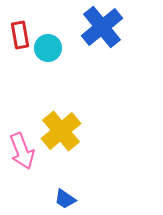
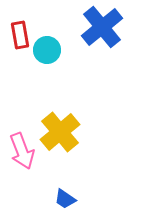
cyan circle: moved 1 px left, 2 px down
yellow cross: moved 1 px left, 1 px down
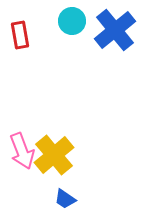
blue cross: moved 13 px right, 3 px down
cyan circle: moved 25 px right, 29 px up
yellow cross: moved 6 px left, 23 px down
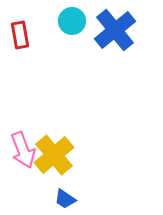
pink arrow: moved 1 px right, 1 px up
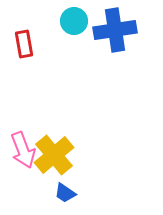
cyan circle: moved 2 px right
blue cross: rotated 30 degrees clockwise
red rectangle: moved 4 px right, 9 px down
blue trapezoid: moved 6 px up
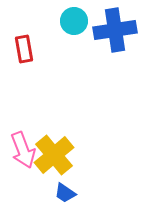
red rectangle: moved 5 px down
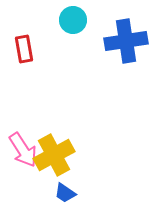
cyan circle: moved 1 px left, 1 px up
blue cross: moved 11 px right, 11 px down
pink arrow: rotated 12 degrees counterclockwise
yellow cross: rotated 12 degrees clockwise
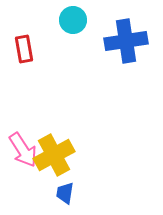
blue trapezoid: rotated 65 degrees clockwise
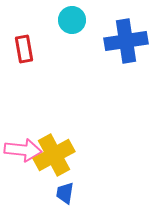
cyan circle: moved 1 px left
pink arrow: rotated 51 degrees counterclockwise
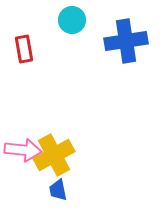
blue trapezoid: moved 7 px left, 3 px up; rotated 20 degrees counterclockwise
